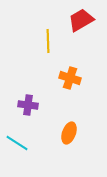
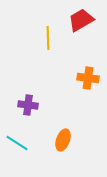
yellow line: moved 3 px up
orange cross: moved 18 px right; rotated 10 degrees counterclockwise
orange ellipse: moved 6 px left, 7 px down
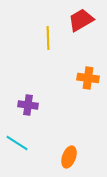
orange ellipse: moved 6 px right, 17 px down
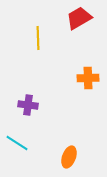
red trapezoid: moved 2 px left, 2 px up
yellow line: moved 10 px left
orange cross: rotated 10 degrees counterclockwise
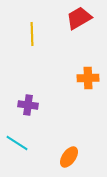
yellow line: moved 6 px left, 4 px up
orange ellipse: rotated 15 degrees clockwise
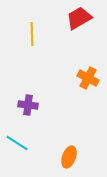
orange cross: rotated 30 degrees clockwise
orange ellipse: rotated 15 degrees counterclockwise
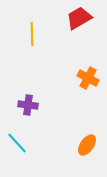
cyan line: rotated 15 degrees clockwise
orange ellipse: moved 18 px right, 12 px up; rotated 15 degrees clockwise
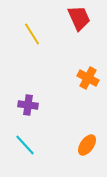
red trapezoid: rotated 96 degrees clockwise
yellow line: rotated 30 degrees counterclockwise
cyan line: moved 8 px right, 2 px down
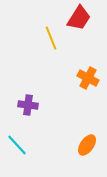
red trapezoid: rotated 56 degrees clockwise
yellow line: moved 19 px right, 4 px down; rotated 10 degrees clockwise
cyan line: moved 8 px left
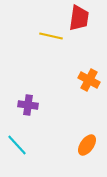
red trapezoid: rotated 24 degrees counterclockwise
yellow line: moved 2 px up; rotated 55 degrees counterclockwise
orange cross: moved 1 px right, 2 px down
